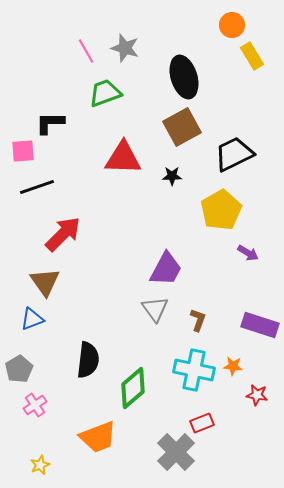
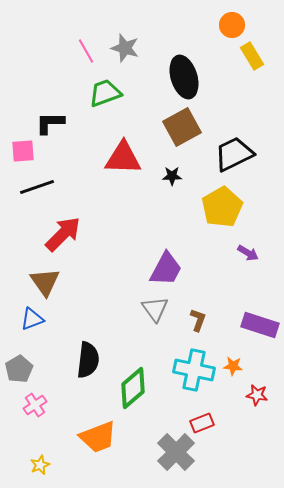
yellow pentagon: moved 1 px right, 3 px up
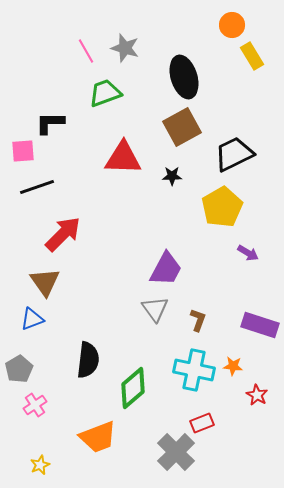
red star: rotated 20 degrees clockwise
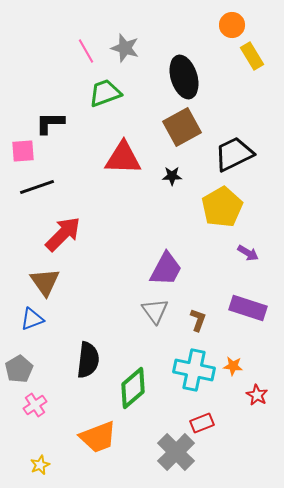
gray triangle: moved 2 px down
purple rectangle: moved 12 px left, 17 px up
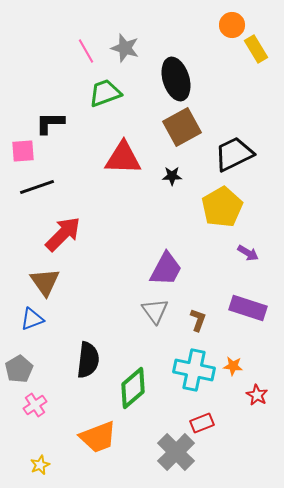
yellow rectangle: moved 4 px right, 7 px up
black ellipse: moved 8 px left, 2 px down
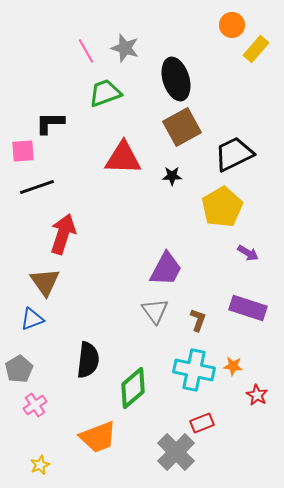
yellow rectangle: rotated 72 degrees clockwise
red arrow: rotated 27 degrees counterclockwise
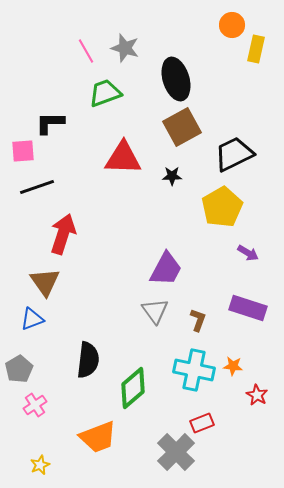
yellow rectangle: rotated 28 degrees counterclockwise
